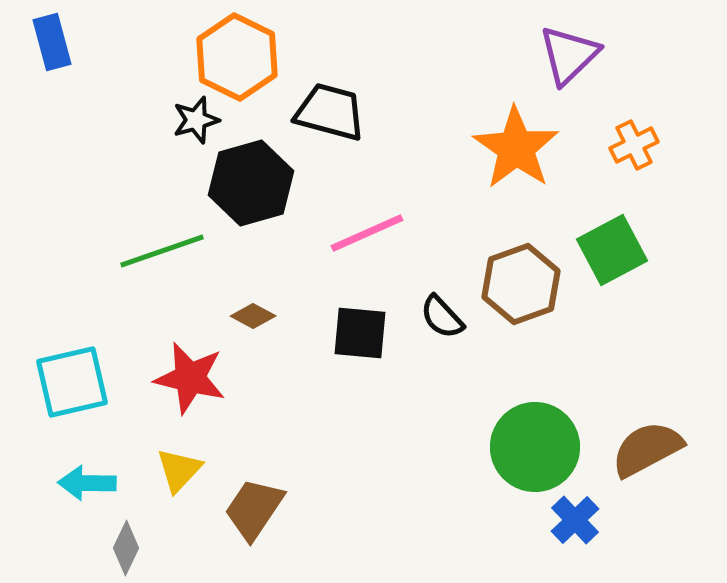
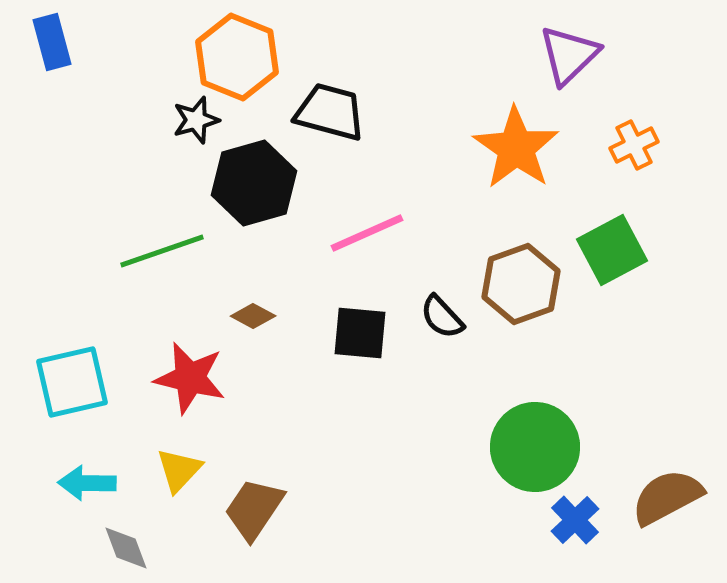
orange hexagon: rotated 4 degrees counterclockwise
black hexagon: moved 3 px right
brown semicircle: moved 20 px right, 48 px down
gray diamond: rotated 46 degrees counterclockwise
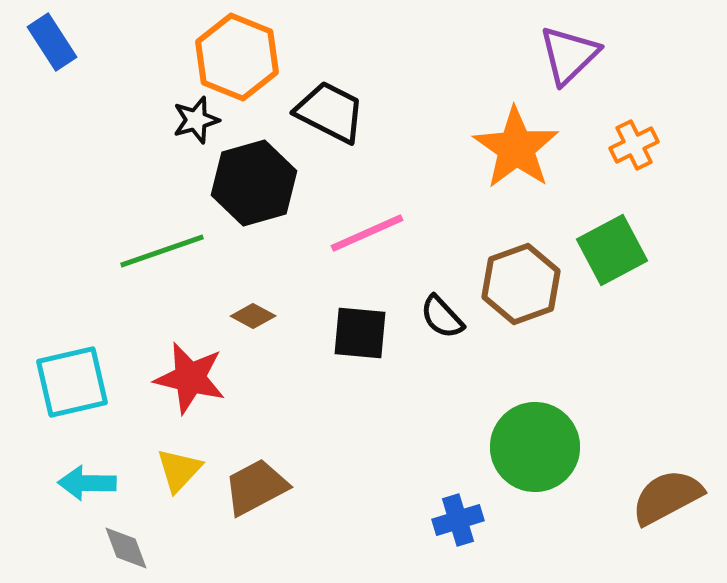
blue rectangle: rotated 18 degrees counterclockwise
black trapezoid: rotated 12 degrees clockwise
brown trapezoid: moved 2 px right, 22 px up; rotated 28 degrees clockwise
blue cross: moved 117 px left; rotated 27 degrees clockwise
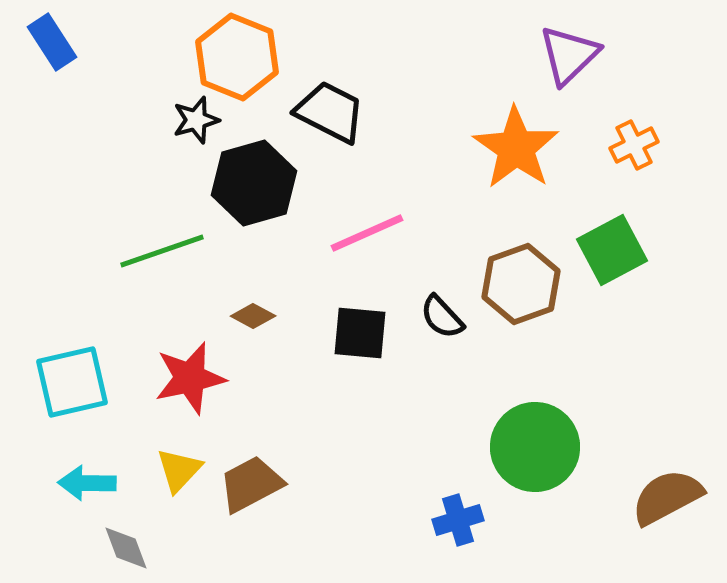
red star: rotated 26 degrees counterclockwise
brown trapezoid: moved 5 px left, 3 px up
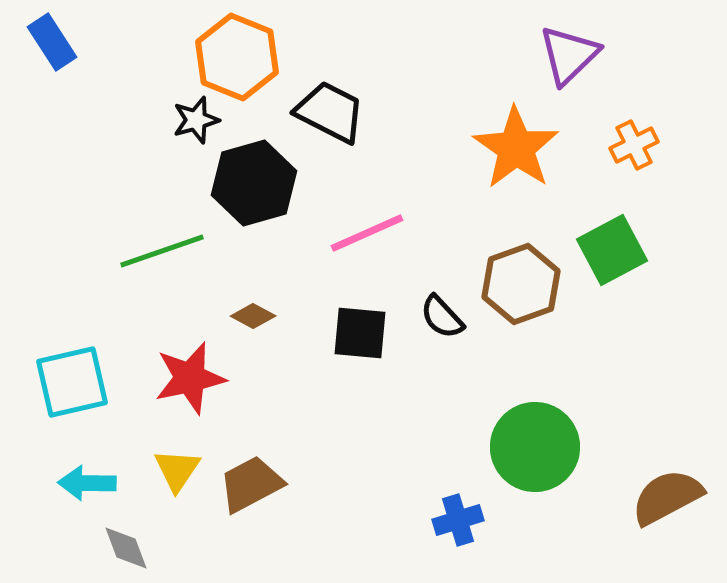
yellow triangle: moved 2 px left; rotated 9 degrees counterclockwise
